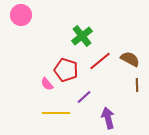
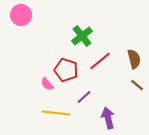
brown semicircle: moved 4 px right; rotated 48 degrees clockwise
brown line: rotated 48 degrees counterclockwise
yellow line: rotated 8 degrees clockwise
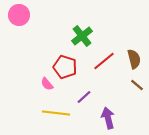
pink circle: moved 2 px left
red line: moved 4 px right
red pentagon: moved 1 px left, 3 px up
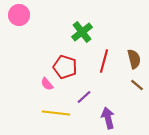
green cross: moved 4 px up
red line: rotated 35 degrees counterclockwise
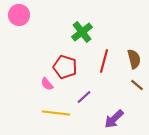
purple arrow: moved 6 px right, 1 px down; rotated 120 degrees counterclockwise
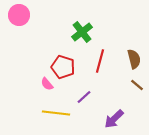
red line: moved 4 px left
red pentagon: moved 2 px left
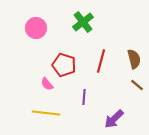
pink circle: moved 17 px right, 13 px down
green cross: moved 1 px right, 10 px up
red line: moved 1 px right
red pentagon: moved 1 px right, 2 px up
purple line: rotated 42 degrees counterclockwise
yellow line: moved 10 px left
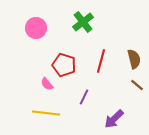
purple line: rotated 21 degrees clockwise
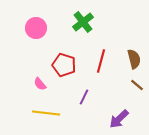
pink semicircle: moved 7 px left
purple arrow: moved 5 px right
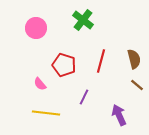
green cross: moved 2 px up; rotated 15 degrees counterclockwise
purple arrow: moved 4 px up; rotated 110 degrees clockwise
